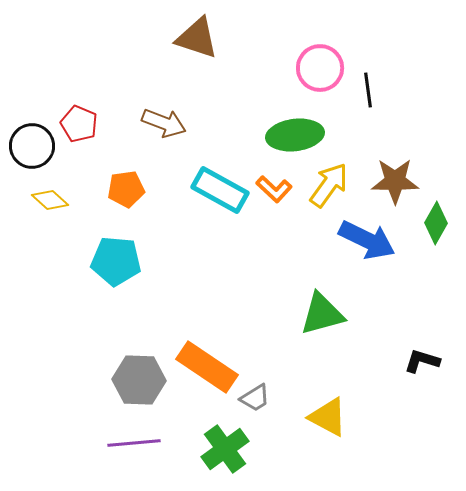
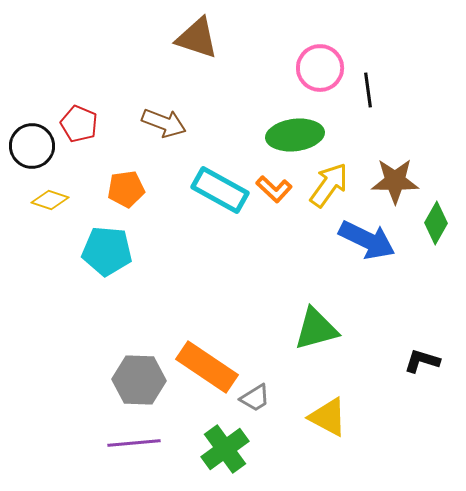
yellow diamond: rotated 24 degrees counterclockwise
cyan pentagon: moved 9 px left, 10 px up
green triangle: moved 6 px left, 15 px down
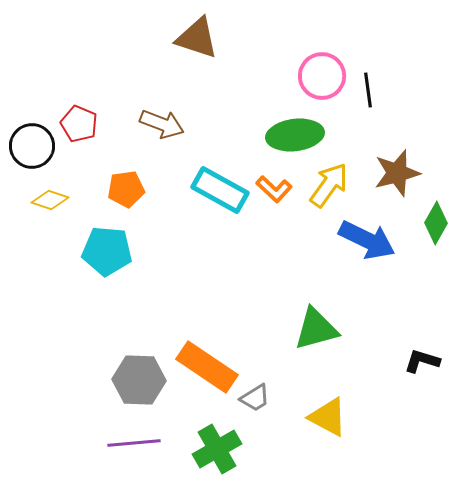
pink circle: moved 2 px right, 8 px down
brown arrow: moved 2 px left, 1 px down
brown star: moved 2 px right, 8 px up; rotated 15 degrees counterclockwise
green cross: moved 8 px left; rotated 6 degrees clockwise
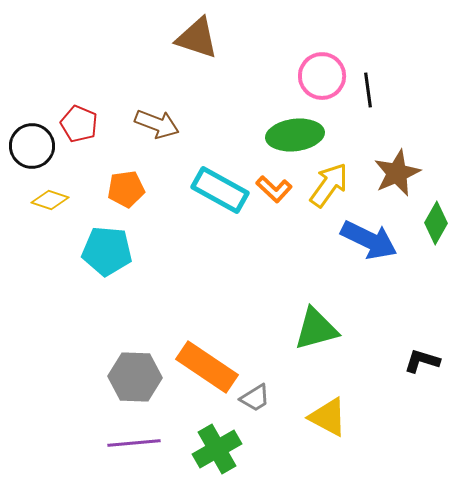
brown arrow: moved 5 px left
brown star: rotated 9 degrees counterclockwise
blue arrow: moved 2 px right
gray hexagon: moved 4 px left, 3 px up
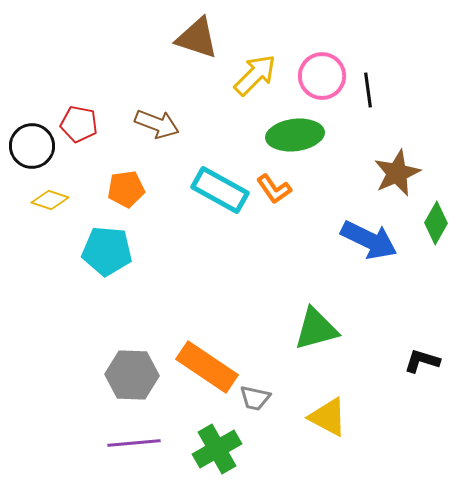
red pentagon: rotated 12 degrees counterclockwise
yellow arrow: moved 74 px left, 110 px up; rotated 9 degrees clockwise
orange L-shape: rotated 12 degrees clockwise
gray hexagon: moved 3 px left, 2 px up
gray trapezoid: rotated 44 degrees clockwise
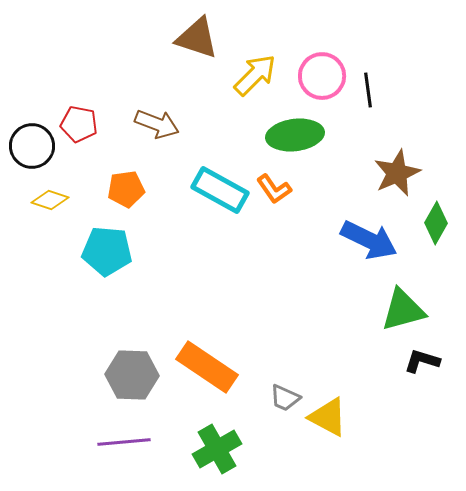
green triangle: moved 87 px right, 19 px up
gray trapezoid: moved 30 px right; rotated 12 degrees clockwise
purple line: moved 10 px left, 1 px up
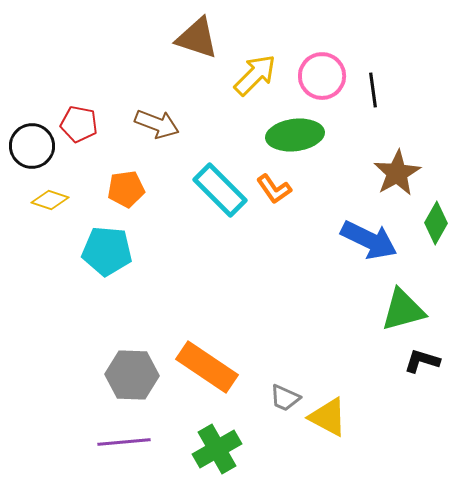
black line: moved 5 px right
brown star: rotated 6 degrees counterclockwise
cyan rectangle: rotated 16 degrees clockwise
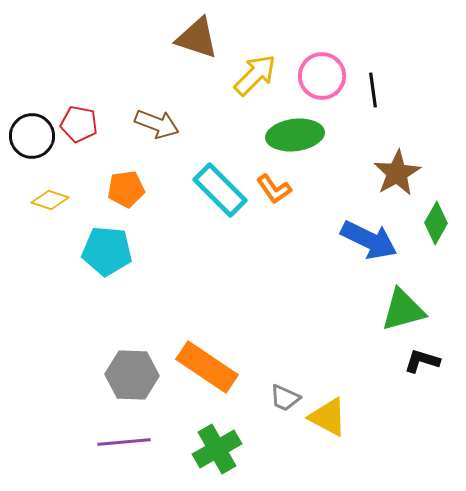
black circle: moved 10 px up
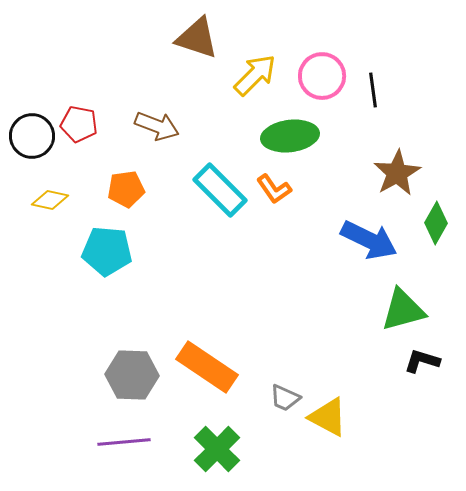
brown arrow: moved 2 px down
green ellipse: moved 5 px left, 1 px down
yellow diamond: rotated 6 degrees counterclockwise
green cross: rotated 15 degrees counterclockwise
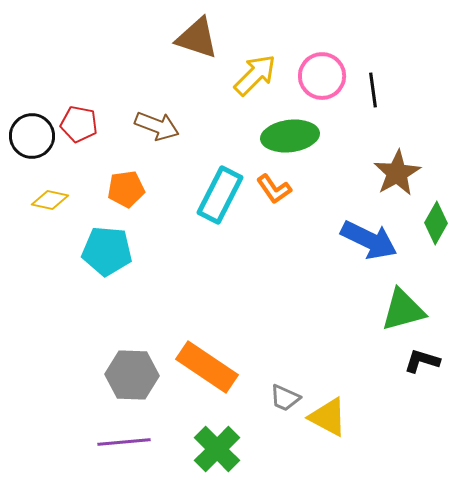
cyan rectangle: moved 5 px down; rotated 72 degrees clockwise
